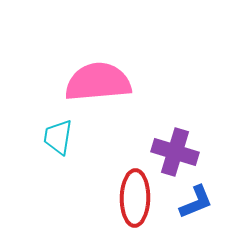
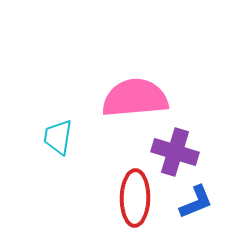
pink semicircle: moved 37 px right, 16 px down
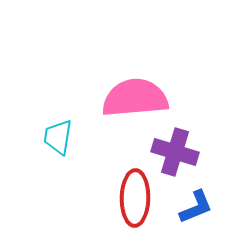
blue L-shape: moved 5 px down
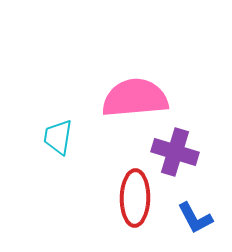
blue L-shape: moved 1 px left, 11 px down; rotated 84 degrees clockwise
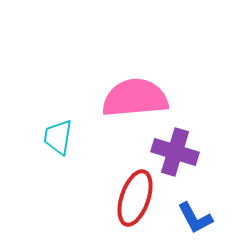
red ellipse: rotated 18 degrees clockwise
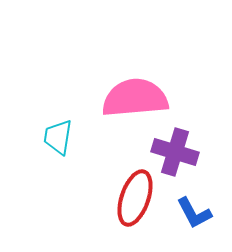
blue L-shape: moved 1 px left, 5 px up
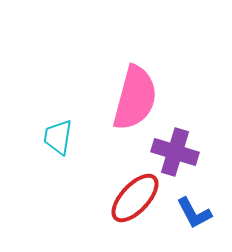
pink semicircle: rotated 110 degrees clockwise
red ellipse: rotated 24 degrees clockwise
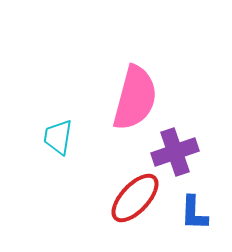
purple cross: rotated 36 degrees counterclockwise
blue L-shape: rotated 30 degrees clockwise
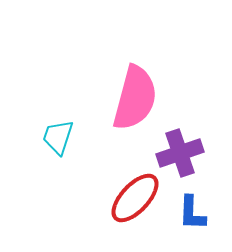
cyan trapezoid: rotated 9 degrees clockwise
purple cross: moved 5 px right, 1 px down
blue L-shape: moved 2 px left
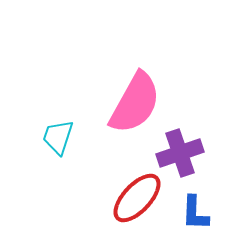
pink semicircle: moved 5 px down; rotated 14 degrees clockwise
red ellipse: moved 2 px right
blue L-shape: moved 3 px right
